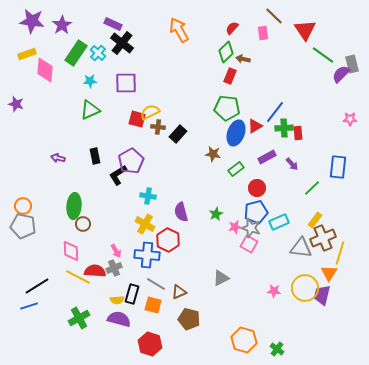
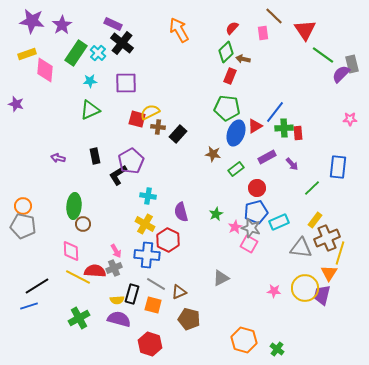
pink star at (235, 227): rotated 16 degrees counterclockwise
brown cross at (323, 238): moved 4 px right
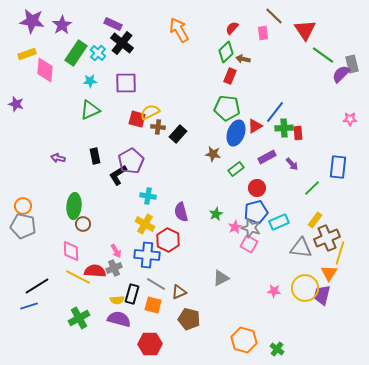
red hexagon at (150, 344): rotated 20 degrees counterclockwise
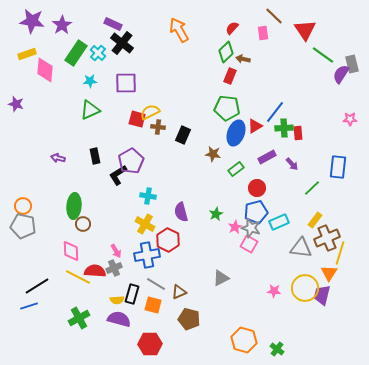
purple semicircle at (341, 74): rotated 12 degrees counterclockwise
black rectangle at (178, 134): moved 5 px right, 1 px down; rotated 18 degrees counterclockwise
blue cross at (147, 255): rotated 15 degrees counterclockwise
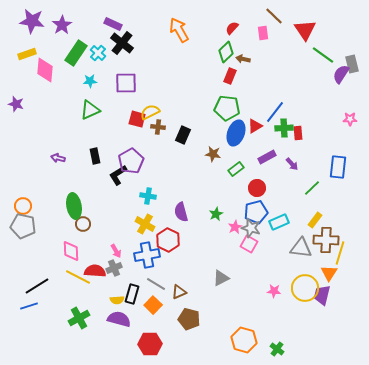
green ellipse at (74, 206): rotated 15 degrees counterclockwise
brown cross at (327, 238): moved 1 px left, 2 px down; rotated 25 degrees clockwise
orange square at (153, 305): rotated 30 degrees clockwise
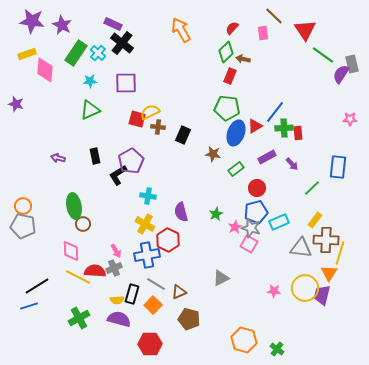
purple star at (62, 25): rotated 12 degrees counterclockwise
orange arrow at (179, 30): moved 2 px right
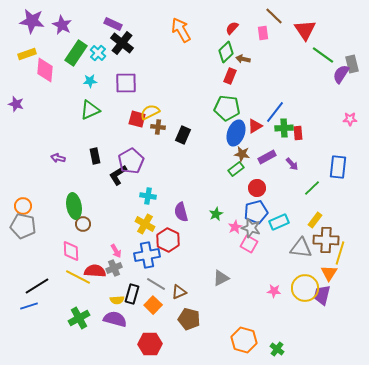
brown star at (213, 154): moved 29 px right
purple semicircle at (119, 319): moved 4 px left
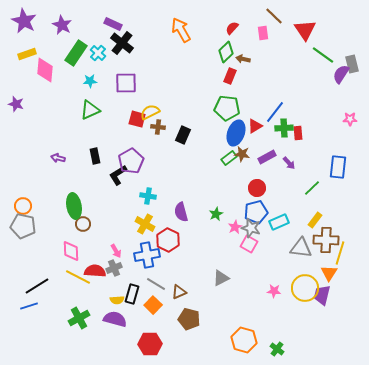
purple star at (32, 21): moved 8 px left; rotated 20 degrees clockwise
purple arrow at (292, 164): moved 3 px left, 1 px up
green rectangle at (236, 169): moved 7 px left, 11 px up
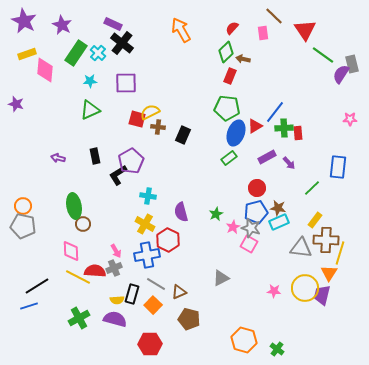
brown star at (242, 154): moved 36 px right, 54 px down
pink star at (235, 227): moved 2 px left
